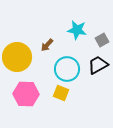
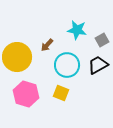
cyan circle: moved 4 px up
pink hexagon: rotated 15 degrees clockwise
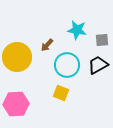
gray square: rotated 24 degrees clockwise
pink hexagon: moved 10 px left, 10 px down; rotated 20 degrees counterclockwise
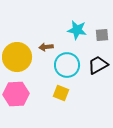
gray square: moved 5 px up
brown arrow: moved 1 px left, 2 px down; rotated 40 degrees clockwise
pink hexagon: moved 10 px up
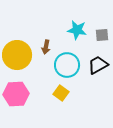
brown arrow: rotated 72 degrees counterclockwise
yellow circle: moved 2 px up
yellow square: rotated 14 degrees clockwise
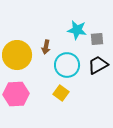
gray square: moved 5 px left, 4 px down
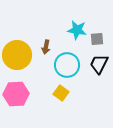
black trapezoid: moved 1 px right, 1 px up; rotated 35 degrees counterclockwise
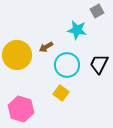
gray square: moved 28 px up; rotated 24 degrees counterclockwise
brown arrow: rotated 48 degrees clockwise
pink hexagon: moved 5 px right, 15 px down; rotated 20 degrees clockwise
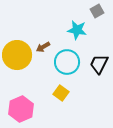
brown arrow: moved 3 px left
cyan circle: moved 3 px up
pink hexagon: rotated 20 degrees clockwise
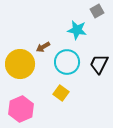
yellow circle: moved 3 px right, 9 px down
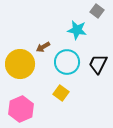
gray square: rotated 24 degrees counterclockwise
black trapezoid: moved 1 px left
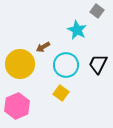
cyan star: rotated 18 degrees clockwise
cyan circle: moved 1 px left, 3 px down
pink hexagon: moved 4 px left, 3 px up
